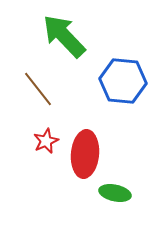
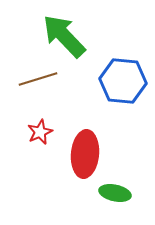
brown line: moved 10 px up; rotated 69 degrees counterclockwise
red star: moved 6 px left, 9 px up
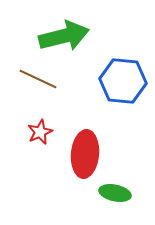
green arrow: rotated 120 degrees clockwise
brown line: rotated 42 degrees clockwise
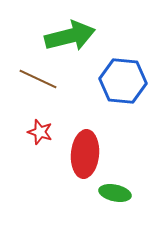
green arrow: moved 6 px right
red star: rotated 30 degrees counterclockwise
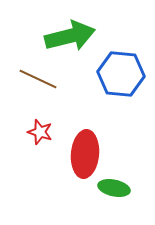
blue hexagon: moved 2 px left, 7 px up
green ellipse: moved 1 px left, 5 px up
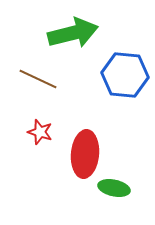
green arrow: moved 3 px right, 3 px up
blue hexagon: moved 4 px right, 1 px down
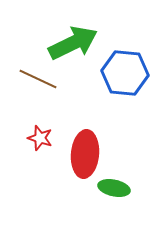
green arrow: moved 10 px down; rotated 12 degrees counterclockwise
blue hexagon: moved 2 px up
red star: moved 6 px down
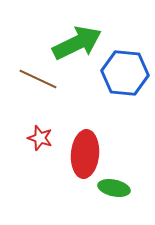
green arrow: moved 4 px right
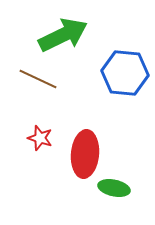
green arrow: moved 14 px left, 8 px up
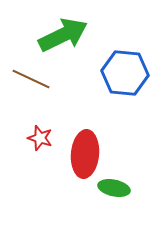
brown line: moved 7 px left
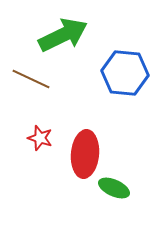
green ellipse: rotated 12 degrees clockwise
